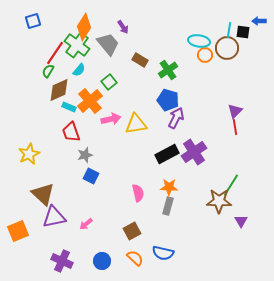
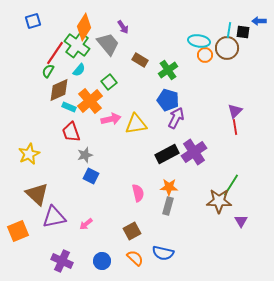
brown triangle at (43, 194): moved 6 px left
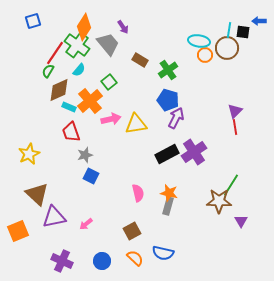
orange star at (169, 187): moved 6 px down; rotated 12 degrees clockwise
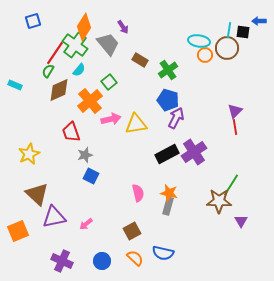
green cross at (77, 45): moved 2 px left
cyan rectangle at (69, 107): moved 54 px left, 22 px up
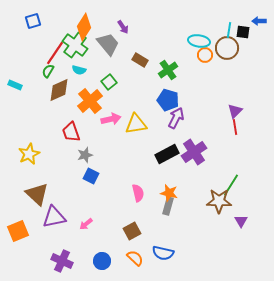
cyan semicircle at (79, 70): rotated 64 degrees clockwise
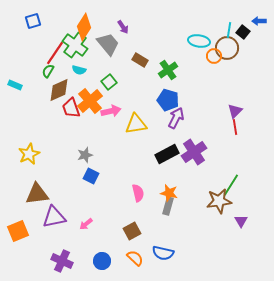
black square at (243, 32): rotated 32 degrees clockwise
orange circle at (205, 55): moved 9 px right, 1 px down
pink arrow at (111, 119): moved 8 px up
red trapezoid at (71, 132): moved 24 px up
brown triangle at (37, 194): rotated 50 degrees counterclockwise
brown star at (219, 201): rotated 10 degrees counterclockwise
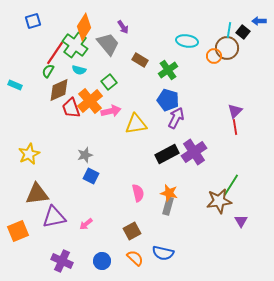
cyan ellipse at (199, 41): moved 12 px left
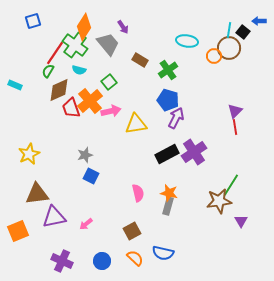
brown circle at (227, 48): moved 2 px right
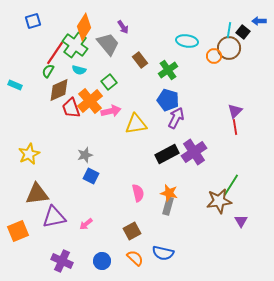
brown rectangle at (140, 60): rotated 21 degrees clockwise
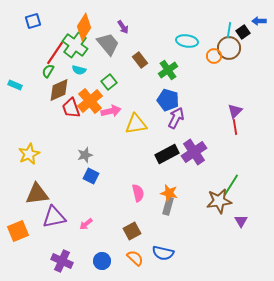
black square at (243, 32): rotated 16 degrees clockwise
